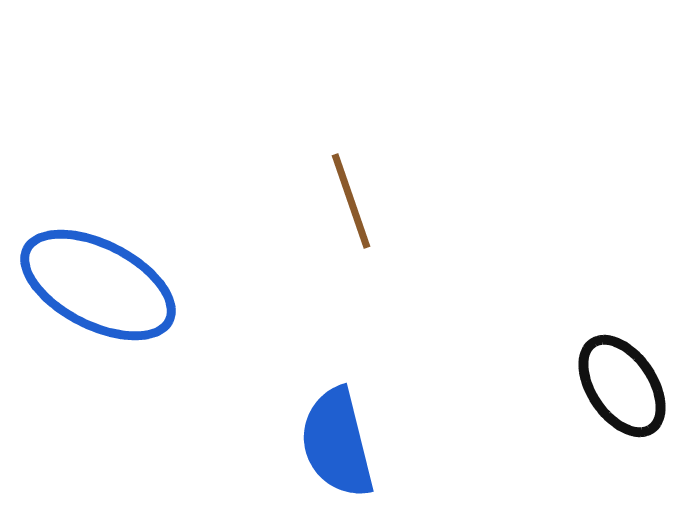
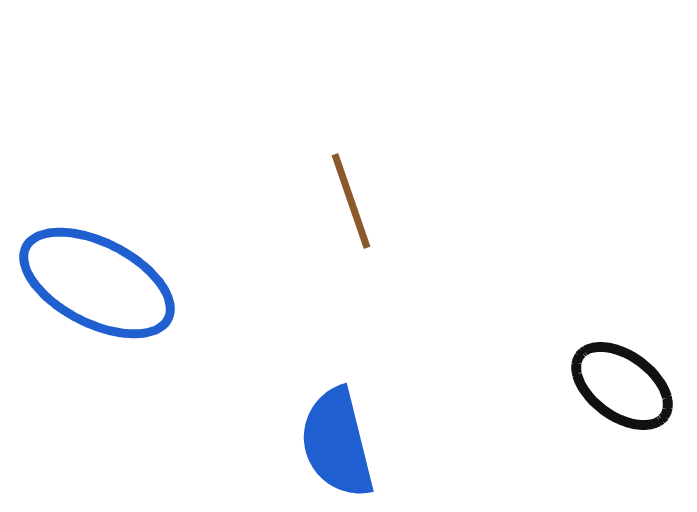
blue ellipse: moved 1 px left, 2 px up
black ellipse: rotated 20 degrees counterclockwise
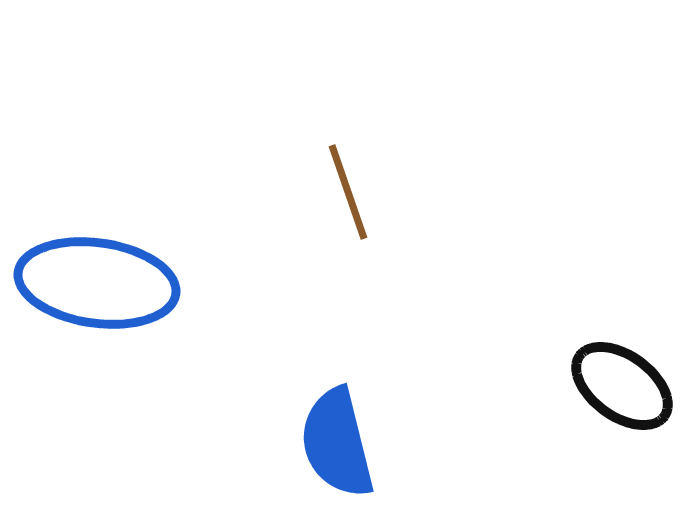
brown line: moved 3 px left, 9 px up
blue ellipse: rotated 19 degrees counterclockwise
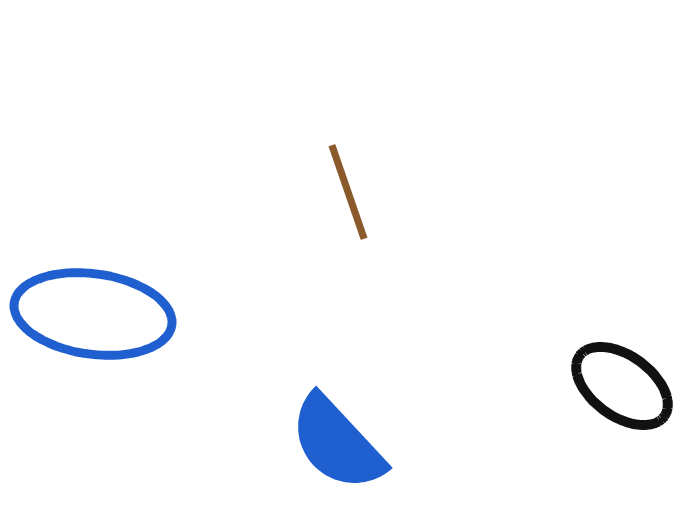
blue ellipse: moved 4 px left, 31 px down
blue semicircle: rotated 29 degrees counterclockwise
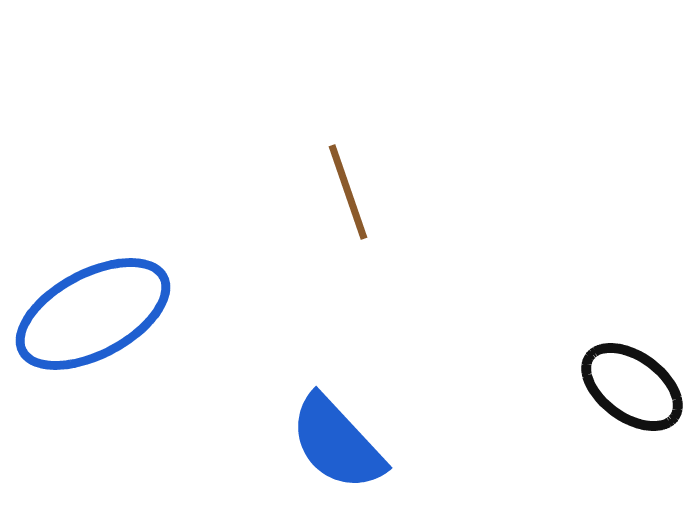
blue ellipse: rotated 36 degrees counterclockwise
black ellipse: moved 10 px right, 1 px down
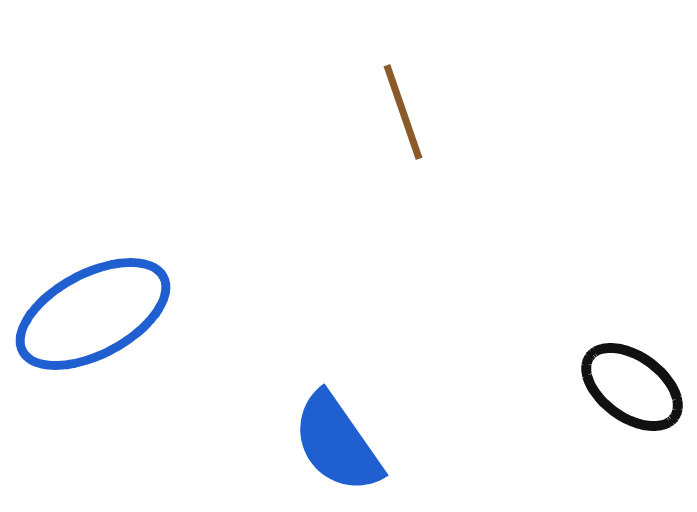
brown line: moved 55 px right, 80 px up
blue semicircle: rotated 8 degrees clockwise
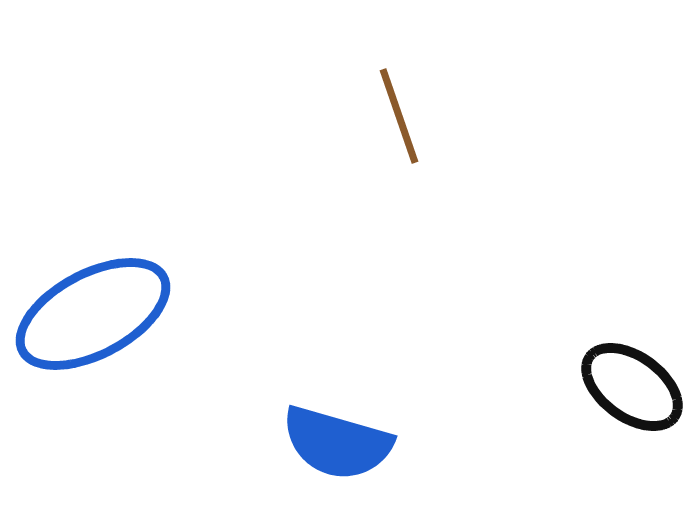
brown line: moved 4 px left, 4 px down
blue semicircle: rotated 39 degrees counterclockwise
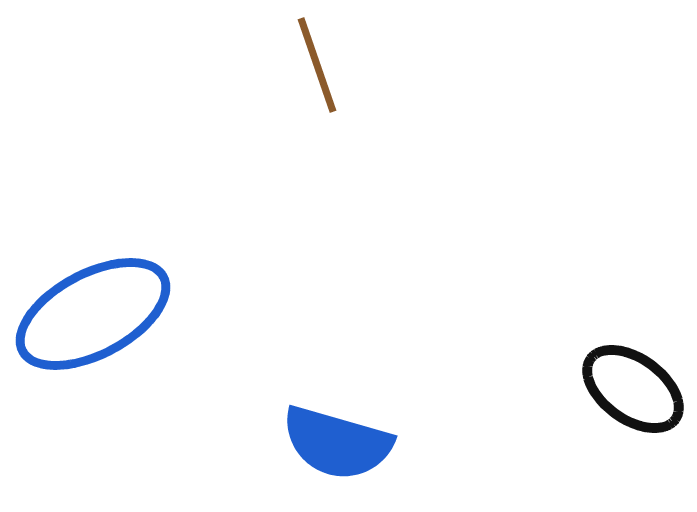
brown line: moved 82 px left, 51 px up
black ellipse: moved 1 px right, 2 px down
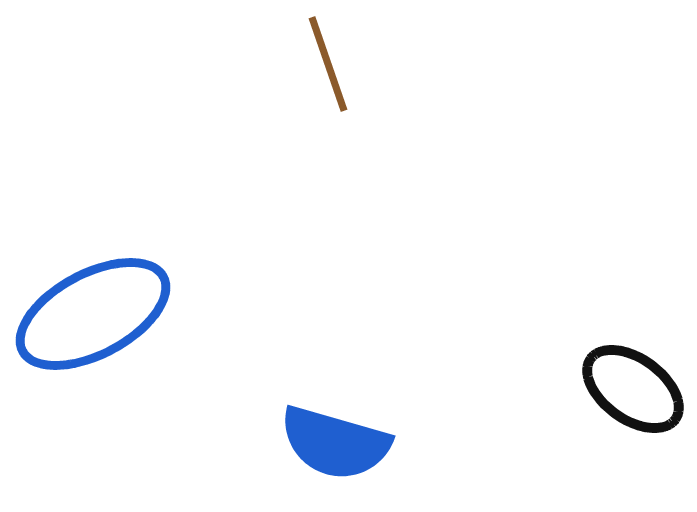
brown line: moved 11 px right, 1 px up
blue semicircle: moved 2 px left
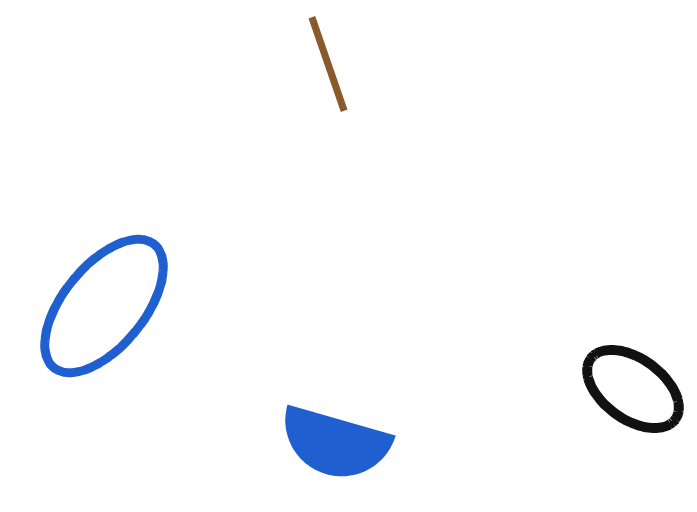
blue ellipse: moved 11 px right, 8 px up; rotated 23 degrees counterclockwise
